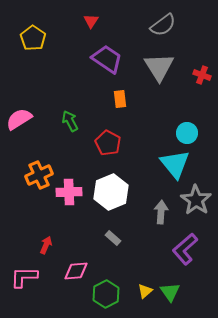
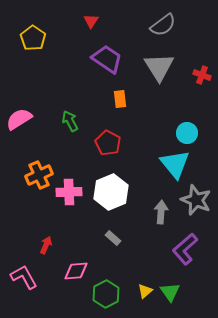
gray star: rotated 12 degrees counterclockwise
pink L-shape: rotated 60 degrees clockwise
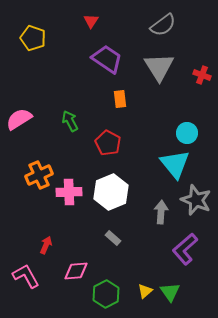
yellow pentagon: rotated 15 degrees counterclockwise
pink L-shape: moved 2 px right, 1 px up
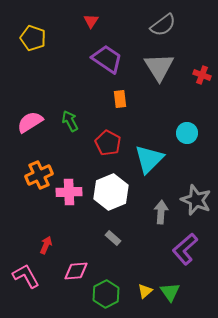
pink semicircle: moved 11 px right, 3 px down
cyan triangle: moved 26 px left, 5 px up; rotated 24 degrees clockwise
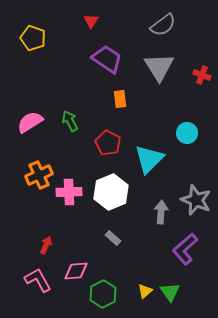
pink L-shape: moved 12 px right, 4 px down
green hexagon: moved 3 px left
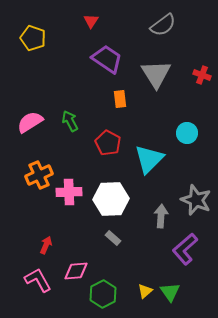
gray triangle: moved 3 px left, 7 px down
white hexagon: moved 7 px down; rotated 20 degrees clockwise
gray arrow: moved 4 px down
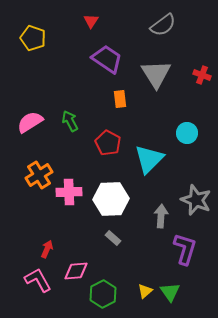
orange cross: rotated 8 degrees counterclockwise
red arrow: moved 1 px right, 4 px down
purple L-shape: rotated 148 degrees clockwise
